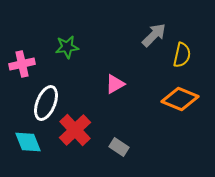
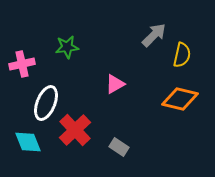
orange diamond: rotated 9 degrees counterclockwise
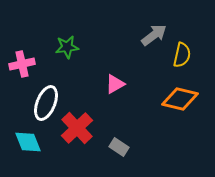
gray arrow: rotated 8 degrees clockwise
red cross: moved 2 px right, 2 px up
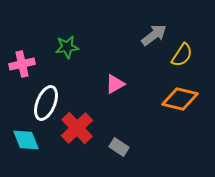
yellow semicircle: rotated 20 degrees clockwise
cyan diamond: moved 2 px left, 2 px up
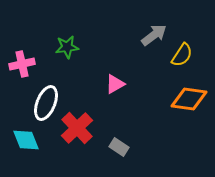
orange diamond: moved 9 px right; rotated 6 degrees counterclockwise
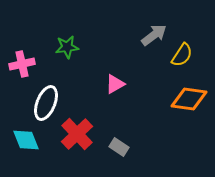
red cross: moved 6 px down
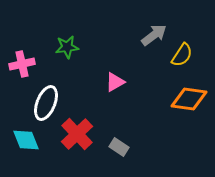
pink triangle: moved 2 px up
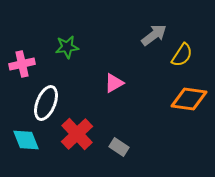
pink triangle: moved 1 px left, 1 px down
